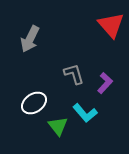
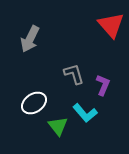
purple L-shape: moved 2 px left, 2 px down; rotated 20 degrees counterclockwise
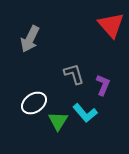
green triangle: moved 5 px up; rotated 10 degrees clockwise
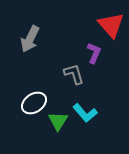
purple L-shape: moved 9 px left, 32 px up
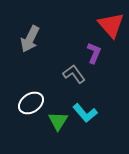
gray L-shape: rotated 20 degrees counterclockwise
white ellipse: moved 3 px left
